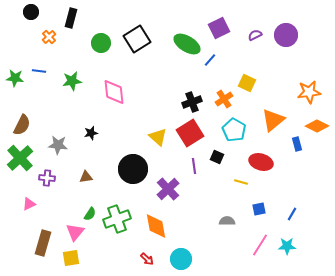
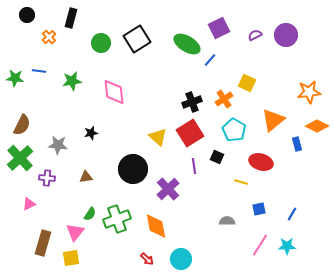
black circle at (31, 12): moved 4 px left, 3 px down
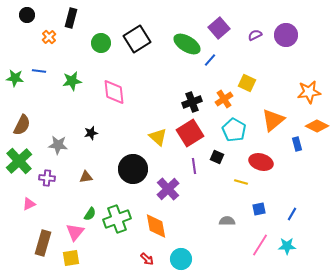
purple square at (219, 28): rotated 15 degrees counterclockwise
green cross at (20, 158): moved 1 px left, 3 px down
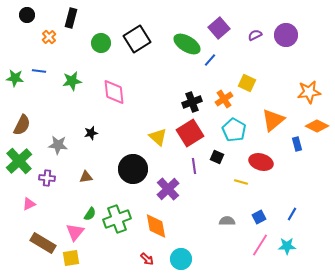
blue square at (259, 209): moved 8 px down; rotated 16 degrees counterclockwise
brown rectangle at (43, 243): rotated 75 degrees counterclockwise
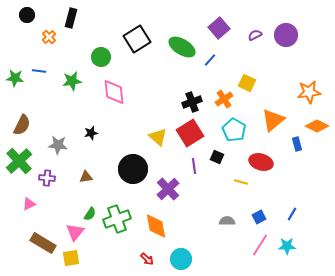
green circle at (101, 43): moved 14 px down
green ellipse at (187, 44): moved 5 px left, 3 px down
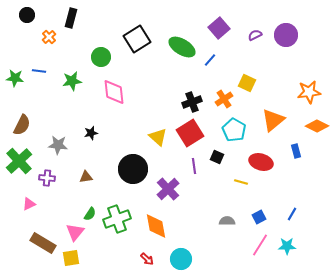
blue rectangle at (297, 144): moved 1 px left, 7 px down
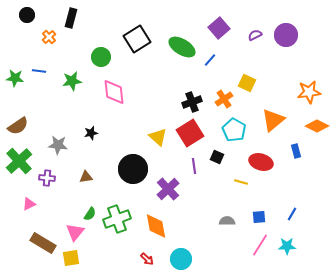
brown semicircle at (22, 125): moved 4 px left, 1 px down; rotated 30 degrees clockwise
blue square at (259, 217): rotated 24 degrees clockwise
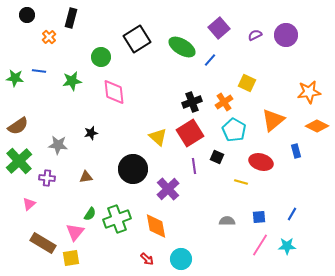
orange cross at (224, 99): moved 3 px down
pink triangle at (29, 204): rotated 16 degrees counterclockwise
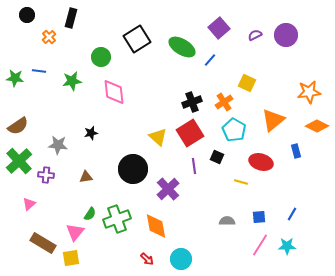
purple cross at (47, 178): moved 1 px left, 3 px up
